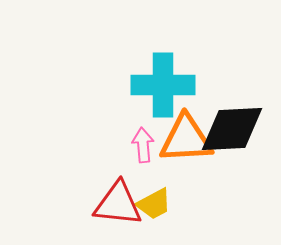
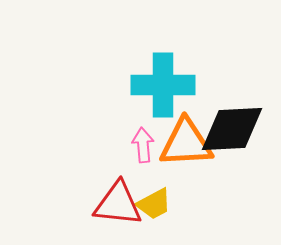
orange triangle: moved 4 px down
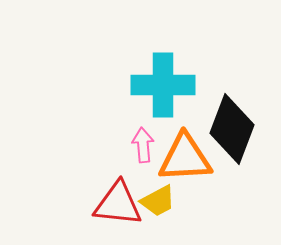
black diamond: rotated 66 degrees counterclockwise
orange triangle: moved 1 px left, 15 px down
yellow trapezoid: moved 4 px right, 3 px up
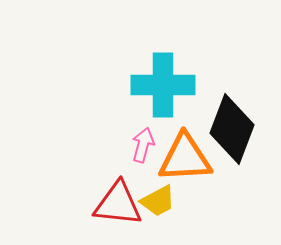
pink arrow: rotated 20 degrees clockwise
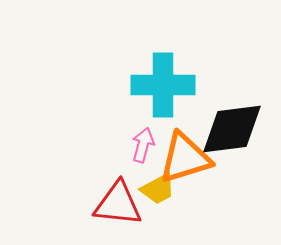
black diamond: rotated 62 degrees clockwise
orange triangle: rotated 14 degrees counterclockwise
yellow trapezoid: moved 12 px up
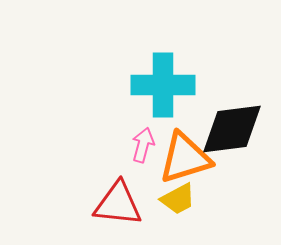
yellow trapezoid: moved 20 px right, 10 px down
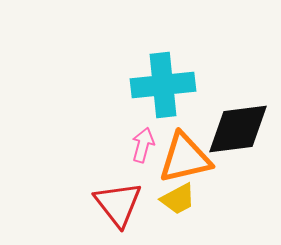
cyan cross: rotated 6 degrees counterclockwise
black diamond: moved 6 px right
orange triangle: rotated 4 degrees clockwise
red triangle: rotated 46 degrees clockwise
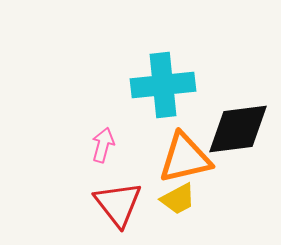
pink arrow: moved 40 px left
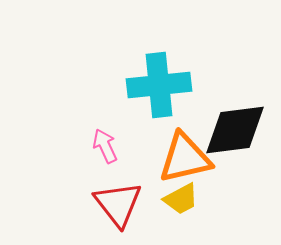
cyan cross: moved 4 px left
black diamond: moved 3 px left, 1 px down
pink arrow: moved 2 px right, 1 px down; rotated 40 degrees counterclockwise
yellow trapezoid: moved 3 px right
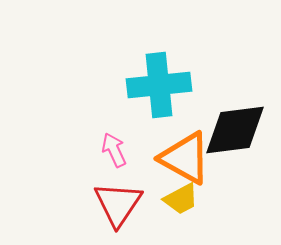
pink arrow: moved 9 px right, 4 px down
orange triangle: rotated 42 degrees clockwise
red triangle: rotated 12 degrees clockwise
